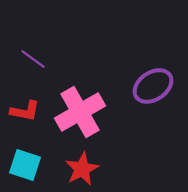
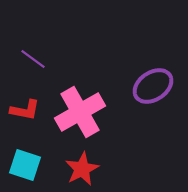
red L-shape: moved 1 px up
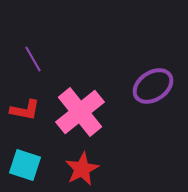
purple line: rotated 24 degrees clockwise
pink cross: rotated 9 degrees counterclockwise
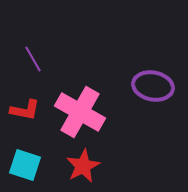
purple ellipse: rotated 45 degrees clockwise
pink cross: rotated 21 degrees counterclockwise
red star: moved 1 px right, 3 px up
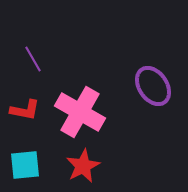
purple ellipse: rotated 45 degrees clockwise
cyan square: rotated 24 degrees counterclockwise
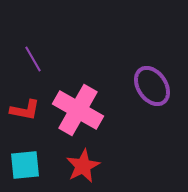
purple ellipse: moved 1 px left
pink cross: moved 2 px left, 2 px up
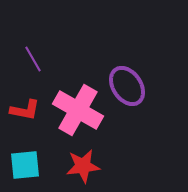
purple ellipse: moved 25 px left
red star: rotated 20 degrees clockwise
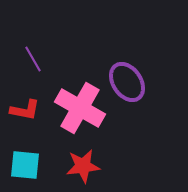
purple ellipse: moved 4 px up
pink cross: moved 2 px right, 2 px up
cyan square: rotated 12 degrees clockwise
